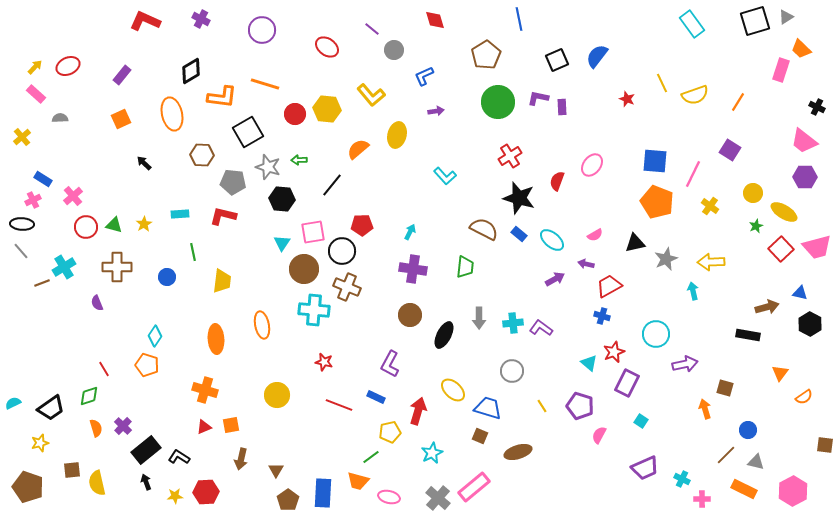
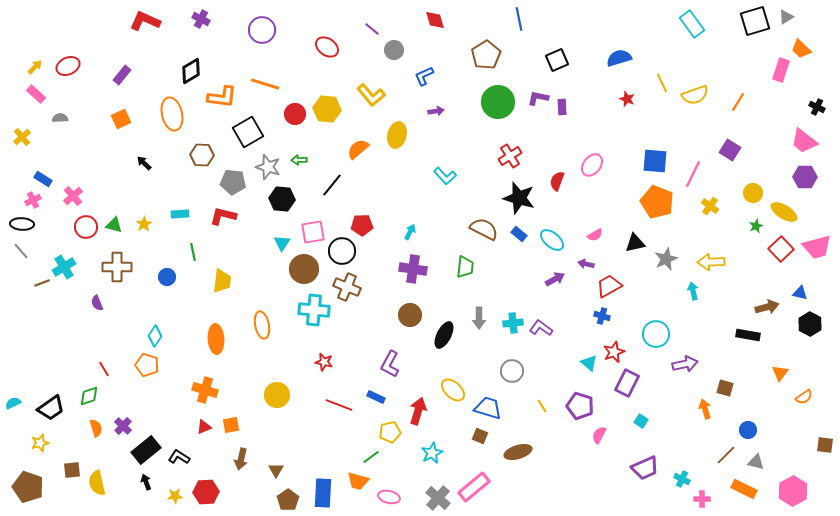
blue semicircle at (597, 56): moved 22 px right, 2 px down; rotated 35 degrees clockwise
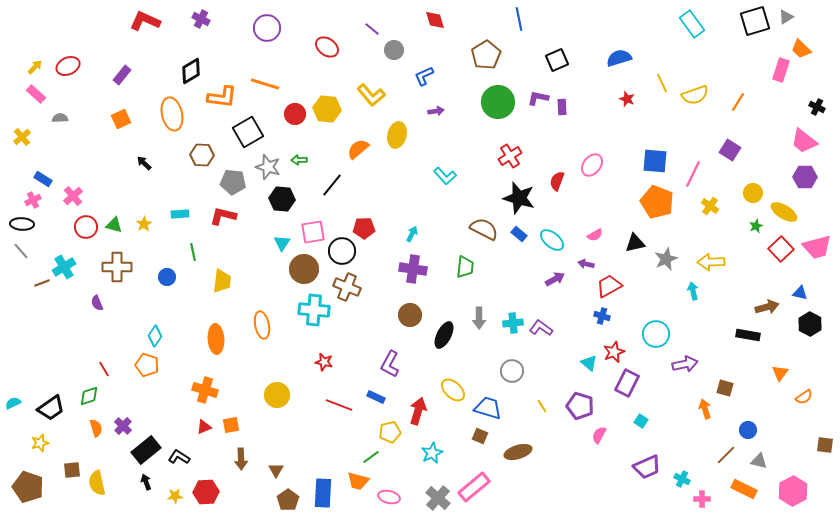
purple circle at (262, 30): moved 5 px right, 2 px up
red pentagon at (362, 225): moved 2 px right, 3 px down
cyan arrow at (410, 232): moved 2 px right, 2 px down
brown arrow at (241, 459): rotated 15 degrees counterclockwise
gray triangle at (756, 462): moved 3 px right, 1 px up
purple trapezoid at (645, 468): moved 2 px right, 1 px up
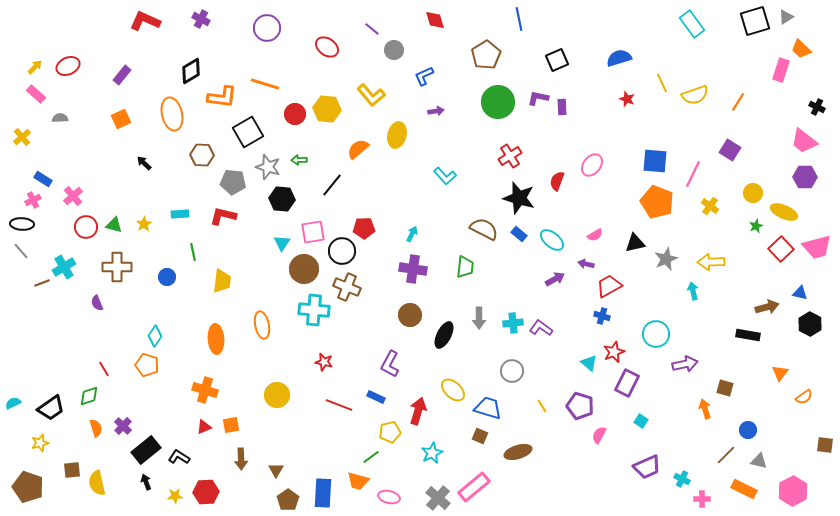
yellow ellipse at (784, 212): rotated 8 degrees counterclockwise
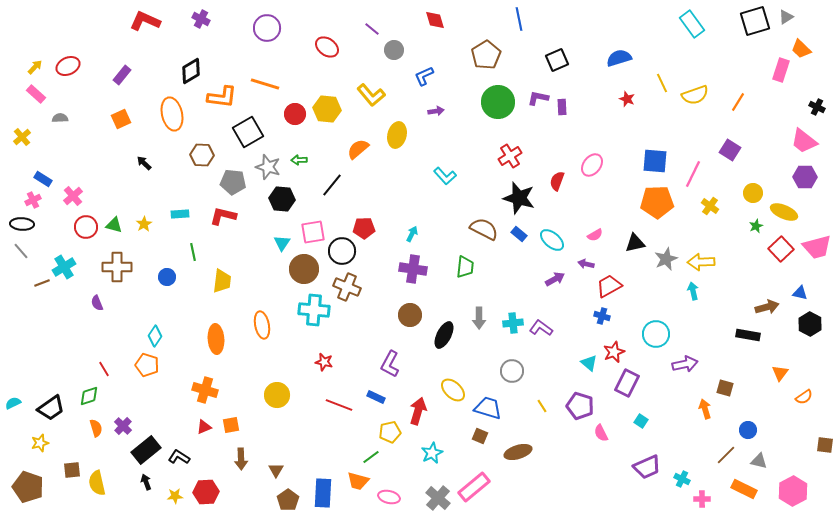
orange pentagon at (657, 202): rotated 24 degrees counterclockwise
yellow arrow at (711, 262): moved 10 px left
pink semicircle at (599, 435): moved 2 px right, 2 px up; rotated 54 degrees counterclockwise
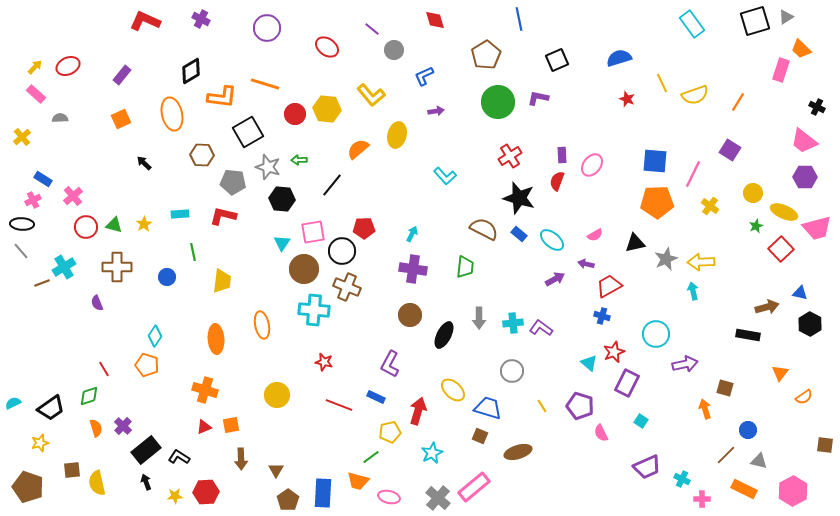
purple rectangle at (562, 107): moved 48 px down
pink trapezoid at (817, 247): moved 19 px up
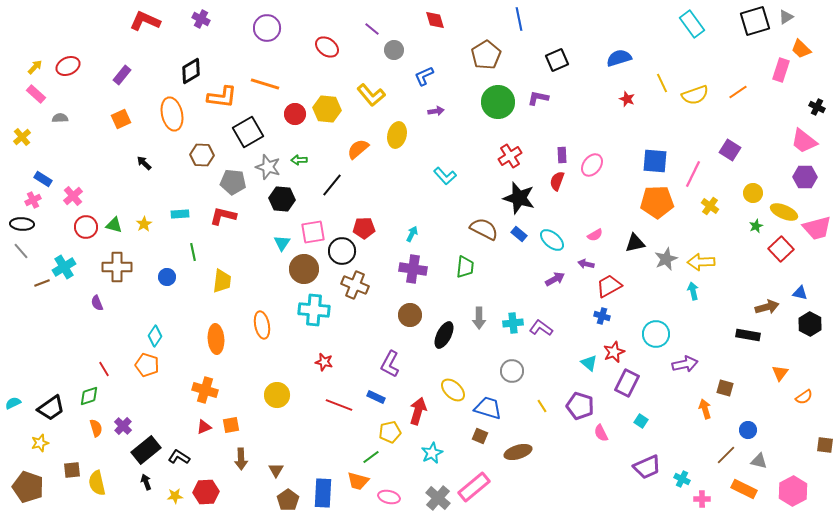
orange line at (738, 102): moved 10 px up; rotated 24 degrees clockwise
brown cross at (347, 287): moved 8 px right, 2 px up
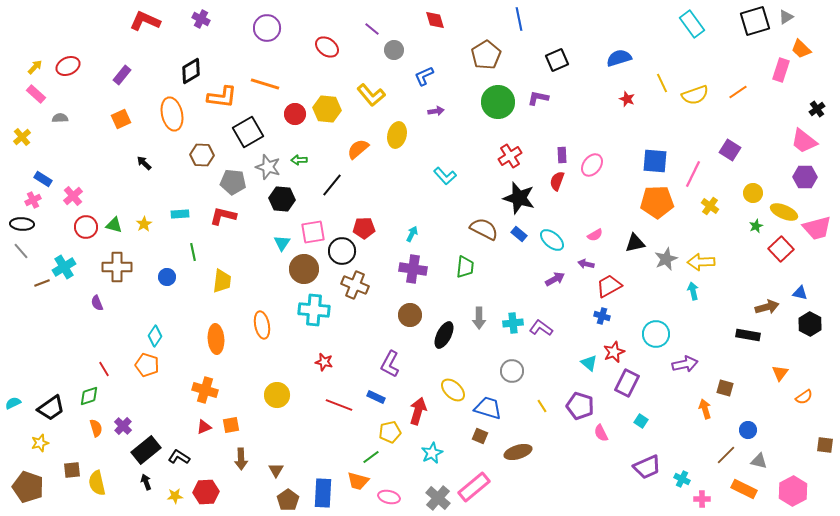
black cross at (817, 107): moved 2 px down; rotated 28 degrees clockwise
